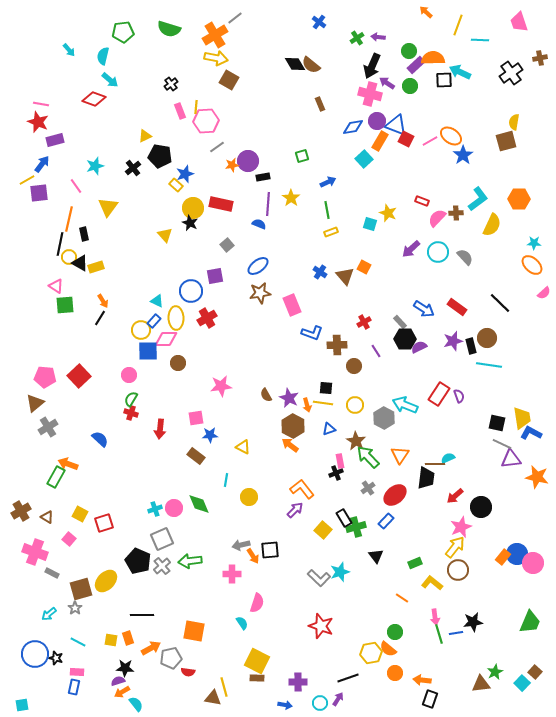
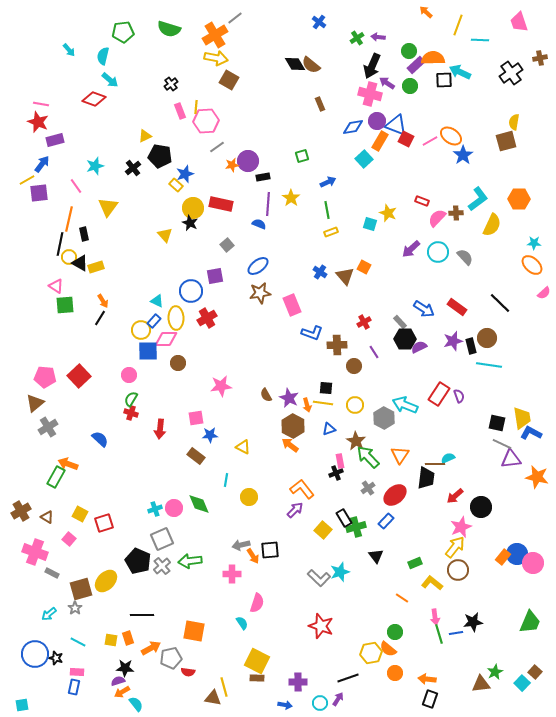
purple line at (376, 351): moved 2 px left, 1 px down
orange arrow at (422, 680): moved 5 px right, 1 px up
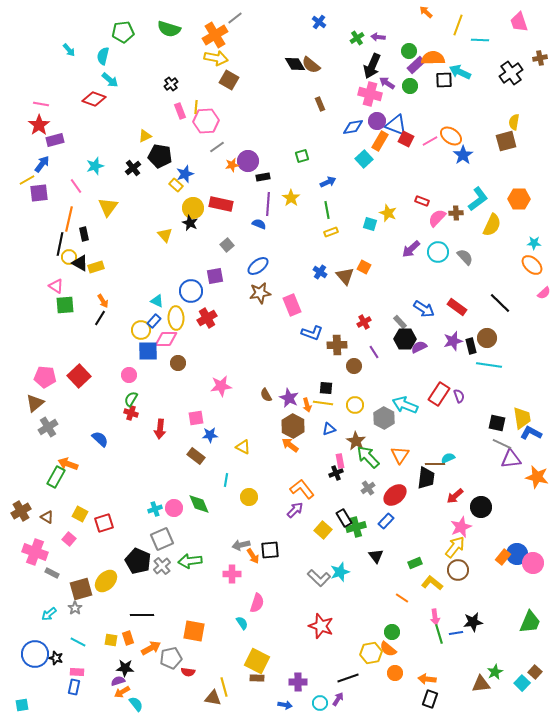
red star at (38, 122): moved 1 px right, 3 px down; rotated 15 degrees clockwise
green circle at (395, 632): moved 3 px left
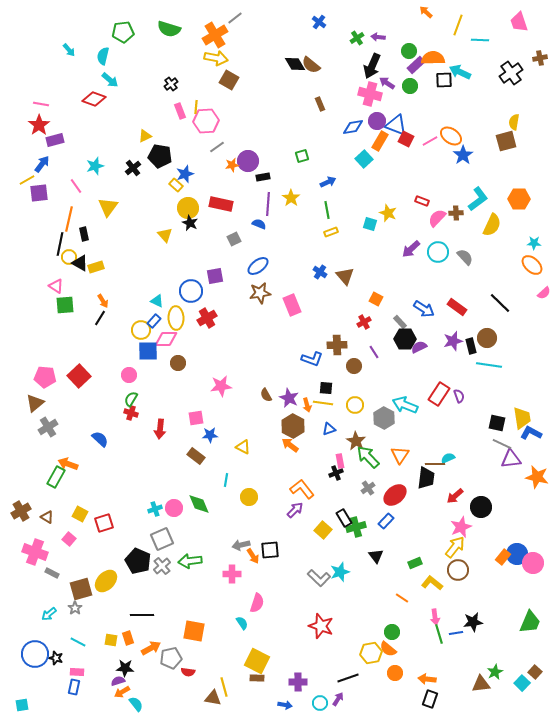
yellow circle at (193, 208): moved 5 px left
gray square at (227, 245): moved 7 px right, 6 px up; rotated 16 degrees clockwise
orange square at (364, 267): moved 12 px right, 32 px down
blue L-shape at (312, 333): moved 26 px down
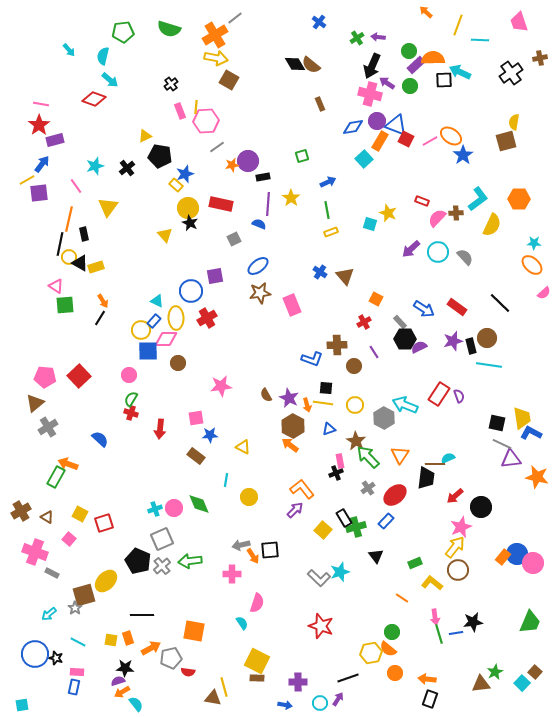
black cross at (133, 168): moved 6 px left
brown square at (81, 589): moved 3 px right, 6 px down
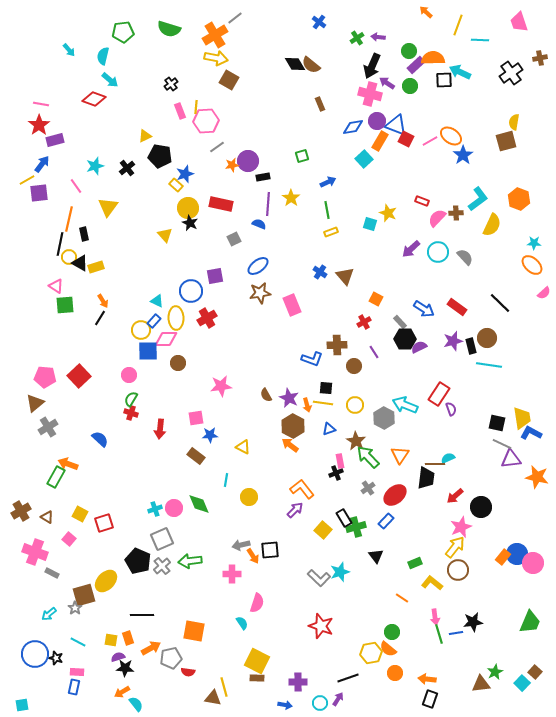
orange hexagon at (519, 199): rotated 20 degrees clockwise
purple semicircle at (459, 396): moved 8 px left, 13 px down
purple semicircle at (118, 681): moved 24 px up
